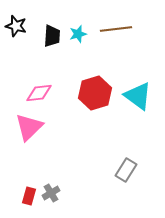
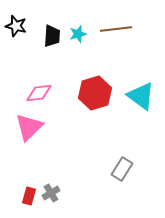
cyan triangle: moved 3 px right
gray rectangle: moved 4 px left, 1 px up
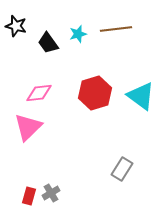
black trapezoid: moved 4 px left, 7 px down; rotated 140 degrees clockwise
pink triangle: moved 1 px left
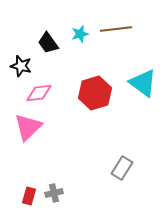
black star: moved 5 px right, 40 px down
cyan star: moved 2 px right
cyan triangle: moved 2 px right, 13 px up
gray rectangle: moved 1 px up
gray cross: moved 3 px right; rotated 18 degrees clockwise
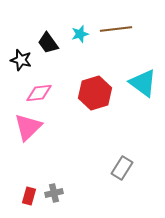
black star: moved 6 px up
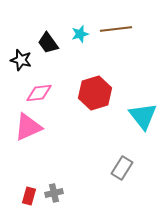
cyan triangle: moved 33 px down; rotated 16 degrees clockwise
pink triangle: rotated 20 degrees clockwise
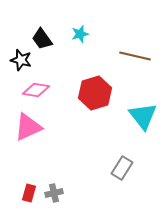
brown line: moved 19 px right, 27 px down; rotated 20 degrees clockwise
black trapezoid: moved 6 px left, 4 px up
pink diamond: moved 3 px left, 3 px up; rotated 16 degrees clockwise
red rectangle: moved 3 px up
